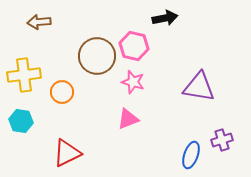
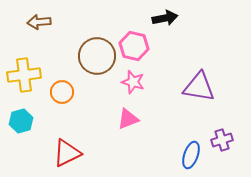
cyan hexagon: rotated 25 degrees counterclockwise
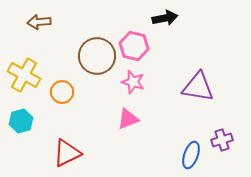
yellow cross: rotated 36 degrees clockwise
purple triangle: moved 1 px left
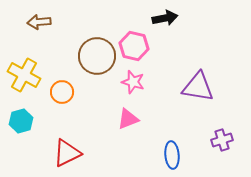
blue ellipse: moved 19 px left; rotated 24 degrees counterclockwise
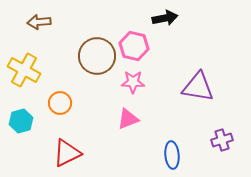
yellow cross: moved 5 px up
pink star: rotated 15 degrees counterclockwise
orange circle: moved 2 px left, 11 px down
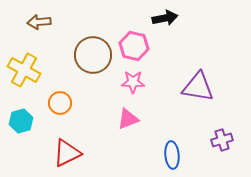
brown circle: moved 4 px left, 1 px up
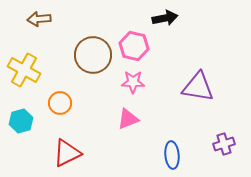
brown arrow: moved 3 px up
purple cross: moved 2 px right, 4 px down
